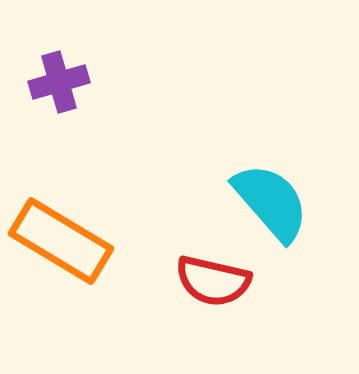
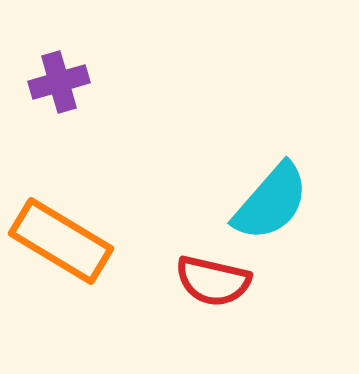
cyan semicircle: rotated 82 degrees clockwise
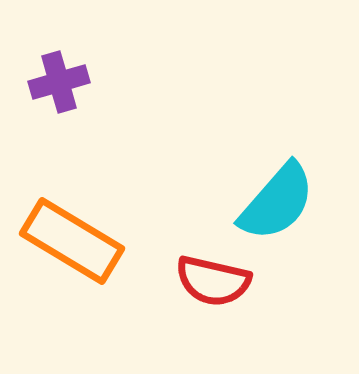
cyan semicircle: moved 6 px right
orange rectangle: moved 11 px right
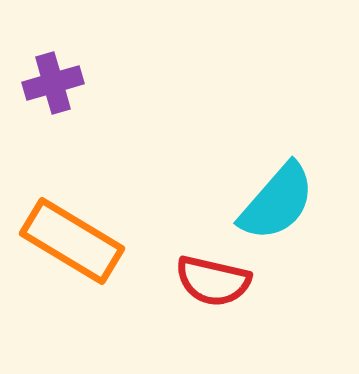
purple cross: moved 6 px left, 1 px down
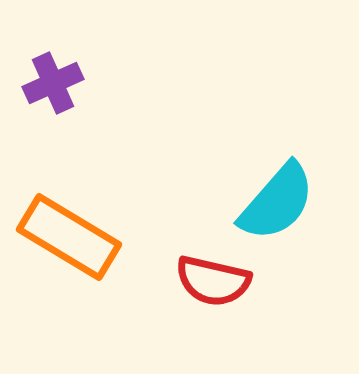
purple cross: rotated 8 degrees counterclockwise
orange rectangle: moved 3 px left, 4 px up
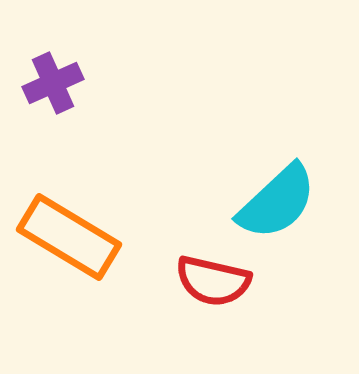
cyan semicircle: rotated 6 degrees clockwise
